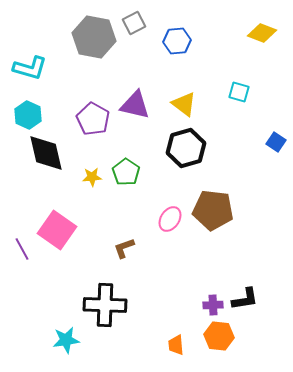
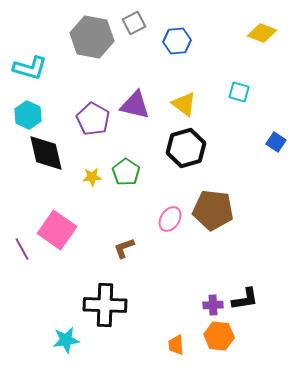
gray hexagon: moved 2 px left
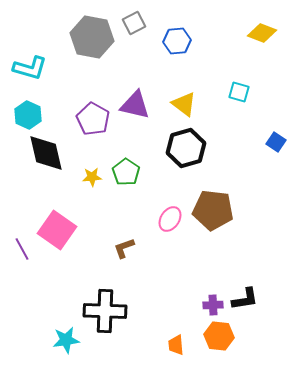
black cross: moved 6 px down
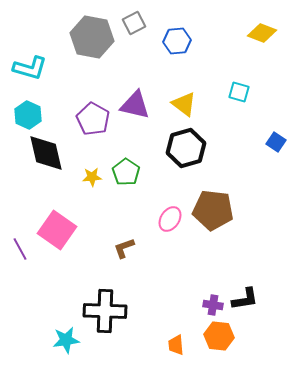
purple line: moved 2 px left
purple cross: rotated 12 degrees clockwise
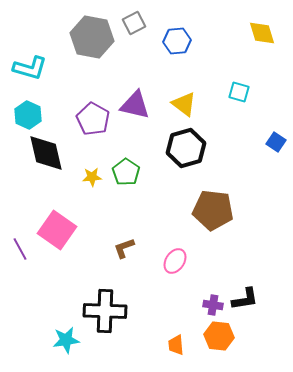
yellow diamond: rotated 52 degrees clockwise
pink ellipse: moved 5 px right, 42 px down
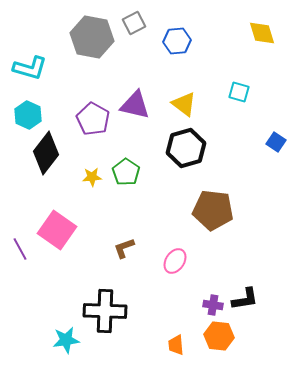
black diamond: rotated 51 degrees clockwise
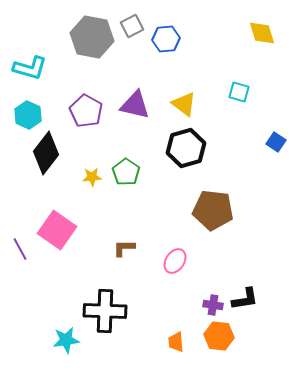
gray square: moved 2 px left, 3 px down
blue hexagon: moved 11 px left, 2 px up
purple pentagon: moved 7 px left, 8 px up
brown L-shape: rotated 20 degrees clockwise
orange trapezoid: moved 3 px up
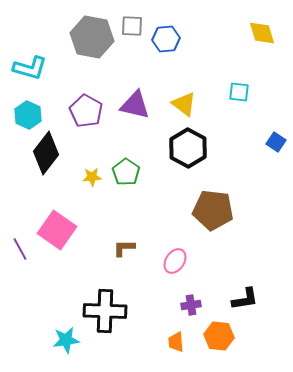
gray square: rotated 30 degrees clockwise
cyan square: rotated 10 degrees counterclockwise
black hexagon: moved 2 px right; rotated 15 degrees counterclockwise
purple cross: moved 22 px left; rotated 18 degrees counterclockwise
